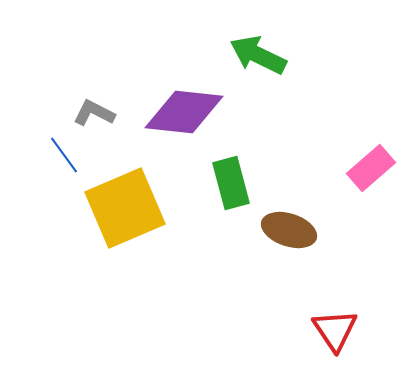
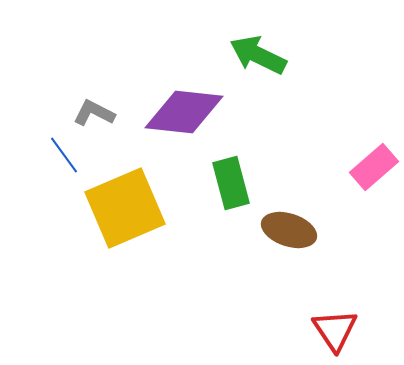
pink rectangle: moved 3 px right, 1 px up
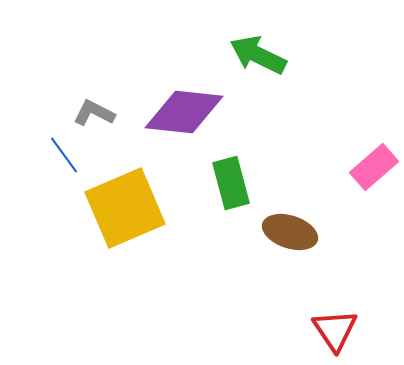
brown ellipse: moved 1 px right, 2 px down
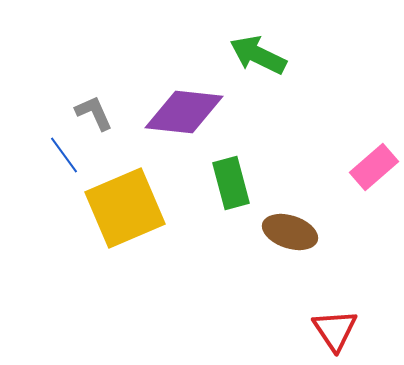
gray L-shape: rotated 39 degrees clockwise
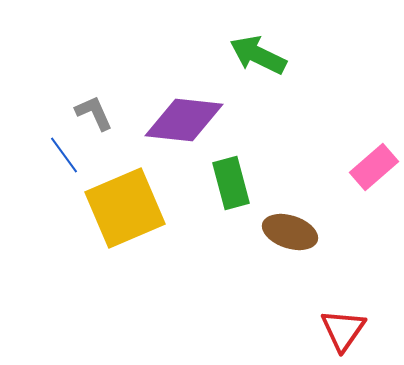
purple diamond: moved 8 px down
red triangle: moved 8 px right; rotated 9 degrees clockwise
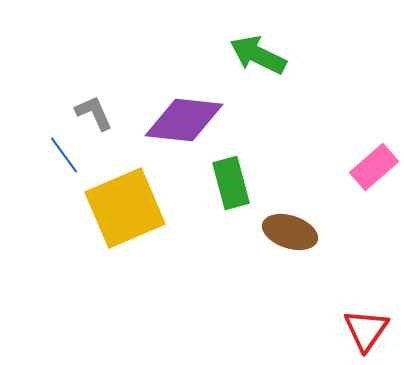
red triangle: moved 23 px right
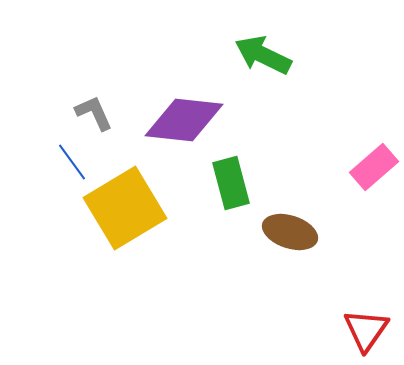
green arrow: moved 5 px right
blue line: moved 8 px right, 7 px down
yellow square: rotated 8 degrees counterclockwise
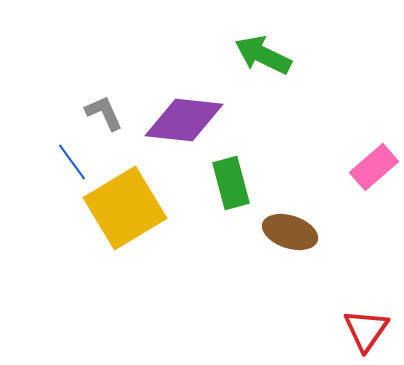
gray L-shape: moved 10 px right
